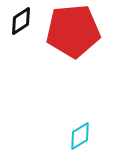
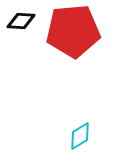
black diamond: rotated 36 degrees clockwise
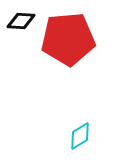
red pentagon: moved 5 px left, 8 px down
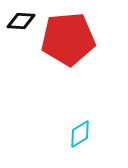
cyan diamond: moved 2 px up
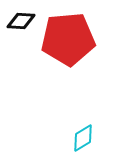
cyan diamond: moved 3 px right, 4 px down
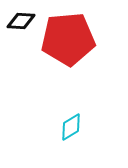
cyan diamond: moved 12 px left, 11 px up
